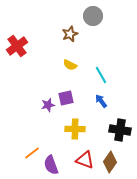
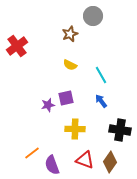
purple semicircle: moved 1 px right
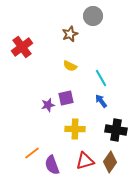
red cross: moved 5 px right, 1 px down
yellow semicircle: moved 1 px down
cyan line: moved 3 px down
black cross: moved 4 px left
red triangle: moved 1 px down; rotated 36 degrees counterclockwise
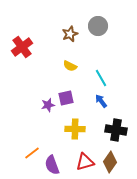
gray circle: moved 5 px right, 10 px down
red triangle: moved 1 px down
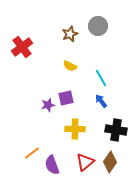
red triangle: rotated 24 degrees counterclockwise
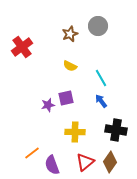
yellow cross: moved 3 px down
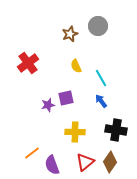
red cross: moved 6 px right, 16 px down
yellow semicircle: moved 6 px right; rotated 40 degrees clockwise
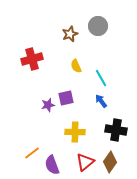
red cross: moved 4 px right, 4 px up; rotated 20 degrees clockwise
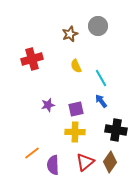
purple square: moved 10 px right, 11 px down
purple semicircle: moved 1 px right; rotated 18 degrees clockwise
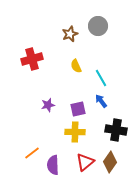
purple square: moved 2 px right
